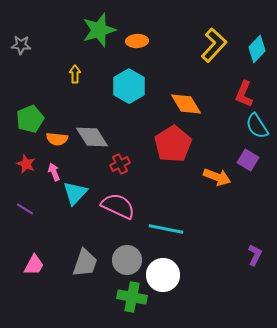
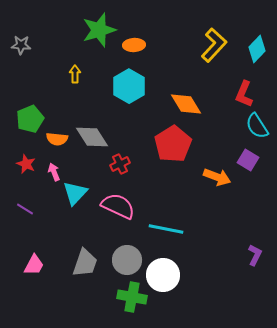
orange ellipse: moved 3 px left, 4 px down
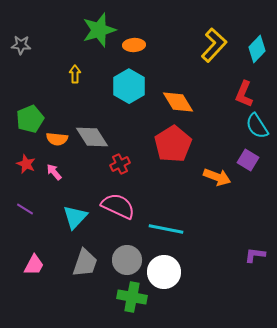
orange diamond: moved 8 px left, 2 px up
pink arrow: rotated 18 degrees counterclockwise
cyan triangle: moved 24 px down
purple L-shape: rotated 110 degrees counterclockwise
white circle: moved 1 px right, 3 px up
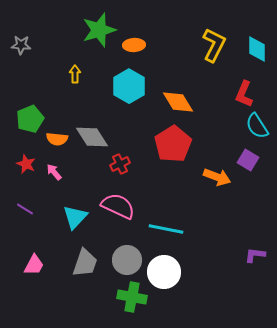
yellow L-shape: rotated 16 degrees counterclockwise
cyan diamond: rotated 44 degrees counterclockwise
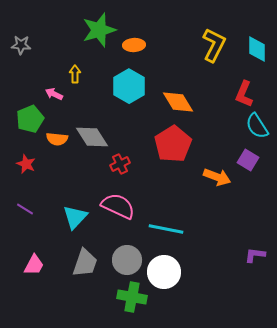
pink arrow: moved 78 px up; rotated 24 degrees counterclockwise
